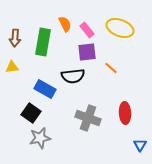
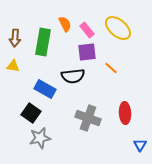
yellow ellipse: moved 2 px left; rotated 20 degrees clockwise
yellow triangle: moved 1 px right, 1 px up; rotated 16 degrees clockwise
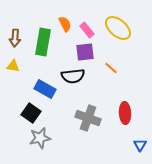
purple square: moved 2 px left
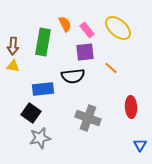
brown arrow: moved 2 px left, 8 px down
blue rectangle: moved 2 px left; rotated 35 degrees counterclockwise
red ellipse: moved 6 px right, 6 px up
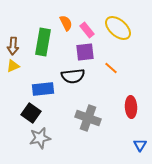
orange semicircle: moved 1 px right, 1 px up
yellow triangle: rotated 32 degrees counterclockwise
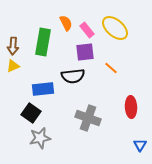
yellow ellipse: moved 3 px left
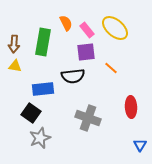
brown arrow: moved 1 px right, 2 px up
purple square: moved 1 px right
yellow triangle: moved 2 px right; rotated 32 degrees clockwise
gray star: rotated 10 degrees counterclockwise
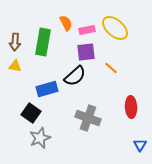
pink rectangle: rotated 63 degrees counterclockwise
brown arrow: moved 1 px right, 2 px up
black semicircle: moved 2 px right; rotated 35 degrees counterclockwise
blue rectangle: moved 4 px right; rotated 10 degrees counterclockwise
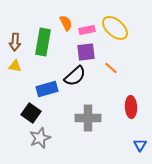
gray cross: rotated 20 degrees counterclockwise
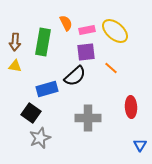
yellow ellipse: moved 3 px down
